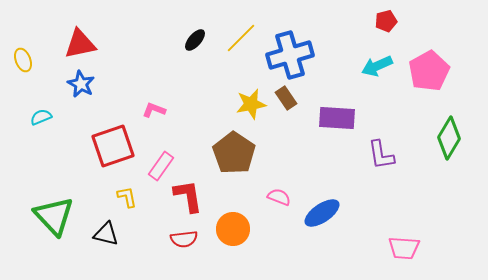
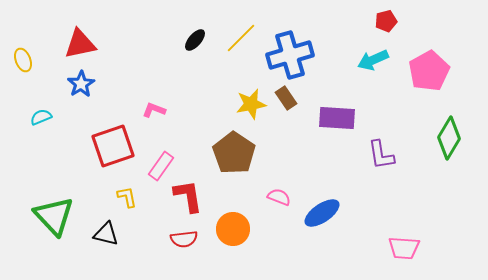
cyan arrow: moved 4 px left, 6 px up
blue star: rotated 12 degrees clockwise
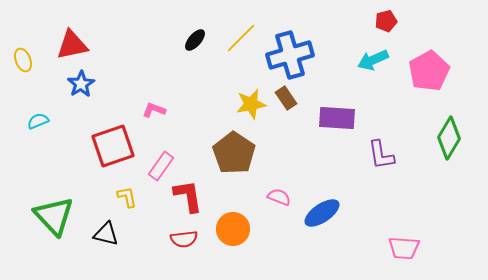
red triangle: moved 8 px left, 1 px down
cyan semicircle: moved 3 px left, 4 px down
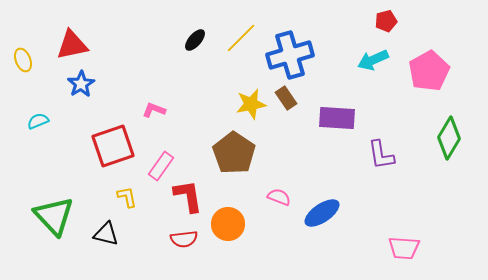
orange circle: moved 5 px left, 5 px up
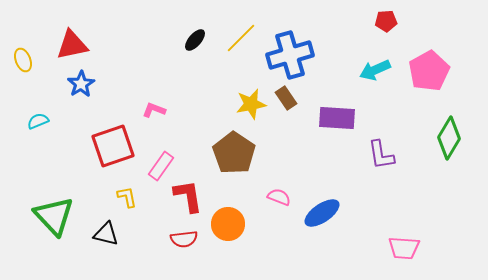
red pentagon: rotated 10 degrees clockwise
cyan arrow: moved 2 px right, 10 px down
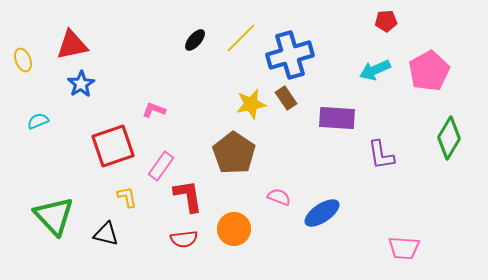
orange circle: moved 6 px right, 5 px down
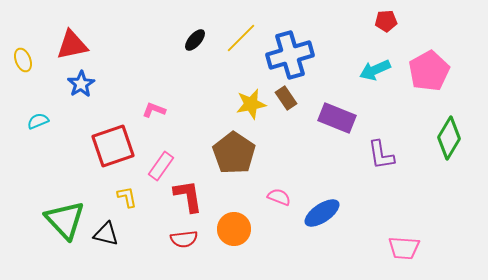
purple rectangle: rotated 18 degrees clockwise
green triangle: moved 11 px right, 4 px down
